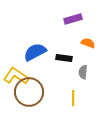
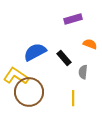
orange semicircle: moved 2 px right, 1 px down
black rectangle: rotated 42 degrees clockwise
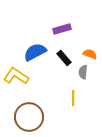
purple rectangle: moved 11 px left, 10 px down
orange semicircle: moved 10 px down
brown circle: moved 25 px down
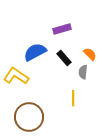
orange semicircle: rotated 24 degrees clockwise
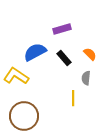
gray semicircle: moved 3 px right, 6 px down
brown circle: moved 5 px left, 1 px up
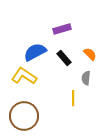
yellow L-shape: moved 8 px right
